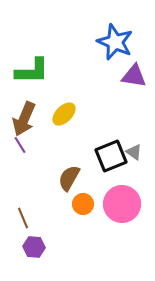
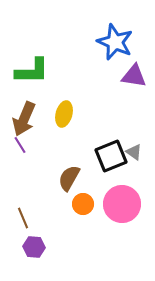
yellow ellipse: rotated 30 degrees counterclockwise
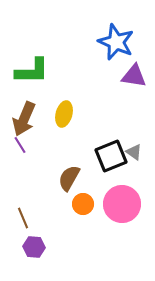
blue star: moved 1 px right
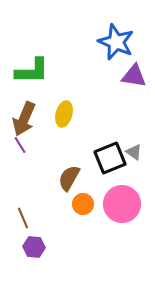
black square: moved 1 px left, 2 px down
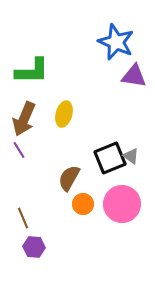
purple line: moved 1 px left, 5 px down
gray triangle: moved 3 px left, 4 px down
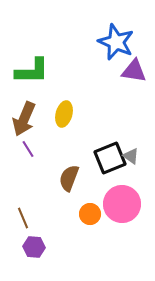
purple triangle: moved 5 px up
purple line: moved 9 px right, 1 px up
brown semicircle: rotated 8 degrees counterclockwise
orange circle: moved 7 px right, 10 px down
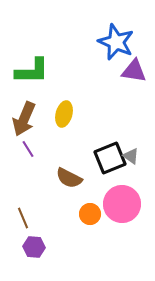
brown semicircle: rotated 84 degrees counterclockwise
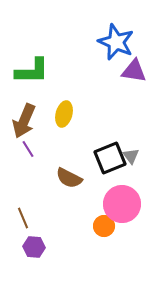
brown arrow: moved 2 px down
gray triangle: rotated 18 degrees clockwise
orange circle: moved 14 px right, 12 px down
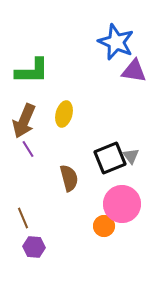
brown semicircle: rotated 132 degrees counterclockwise
